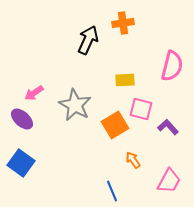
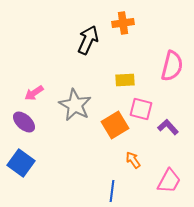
purple ellipse: moved 2 px right, 3 px down
blue line: rotated 30 degrees clockwise
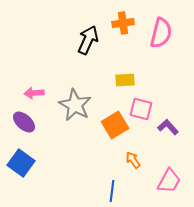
pink semicircle: moved 11 px left, 33 px up
pink arrow: rotated 30 degrees clockwise
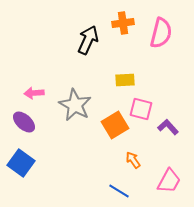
blue line: moved 7 px right; rotated 65 degrees counterclockwise
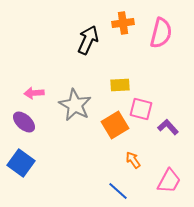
yellow rectangle: moved 5 px left, 5 px down
blue line: moved 1 px left; rotated 10 degrees clockwise
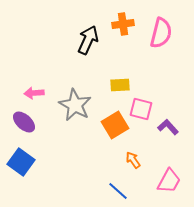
orange cross: moved 1 px down
blue square: moved 1 px up
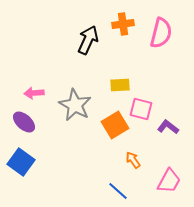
purple L-shape: rotated 10 degrees counterclockwise
